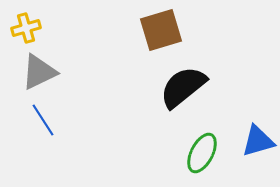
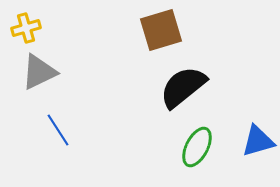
blue line: moved 15 px right, 10 px down
green ellipse: moved 5 px left, 6 px up
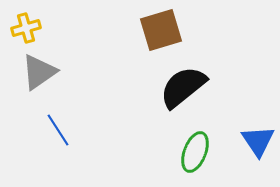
gray triangle: rotated 9 degrees counterclockwise
blue triangle: rotated 48 degrees counterclockwise
green ellipse: moved 2 px left, 5 px down; rotated 6 degrees counterclockwise
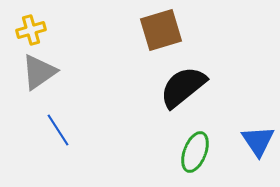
yellow cross: moved 5 px right, 2 px down
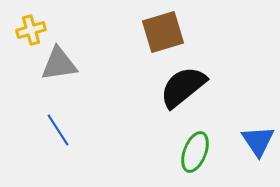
brown square: moved 2 px right, 2 px down
gray triangle: moved 20 px right, 8 px up; rotated 27 degrees clockwise
